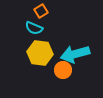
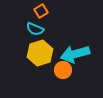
cyan semicircle: moved 1 px right, 1 px down
yellow hexagon: rotated 25 degrees counterclockwise
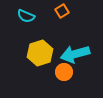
orange square: moved 21 px right
cyan semicircle: moved 9 px left, 13 px up
orange circle: moved 1 px right, 2 px down
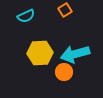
orange square: moved 3 px right, 1 px up
cyan semicircle: rotated 48 degrees counterclockwise
yellow hexagon: rotated 15 degrees clockwise
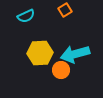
orange circle: moved 3 px left, 2 px up
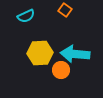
orange square: rotated 24 degrees counterclockwise
cyan arrow: rotated 20 degrees clockwise
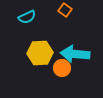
cyan semicircle: moved 1 px right, 1 px down
orange circle: moved 1 px right, 2 px up
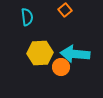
orange square: rotated 16 degrees clockwise
cyan semicircle: rotated 72 degrees counterclockwise
orange circle: moved 1 px left, 1 px up
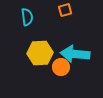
orange square: rotated 24 degrees clockwise
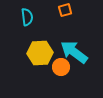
cyan arrow: moved 1 px left, 2 px up; rotated 32 degrees clockwise
